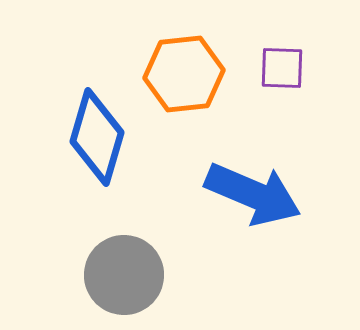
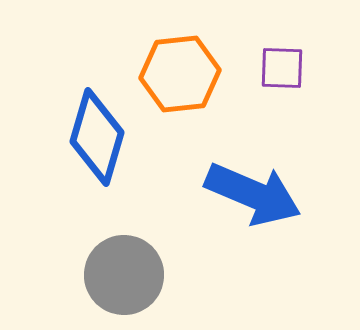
orange hexagon: moved 4 px left
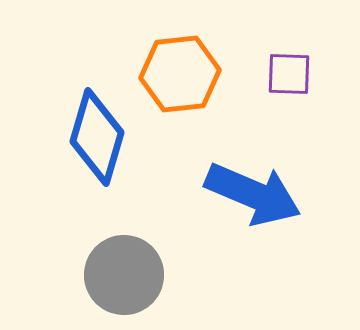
purple square: moved 7 px right, 6 px down
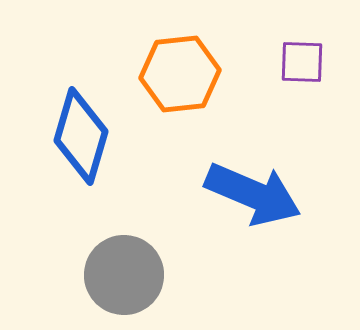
purple square: moved 13 px right, 12 px up
blue diamond: moved 16 px left, 1 px up
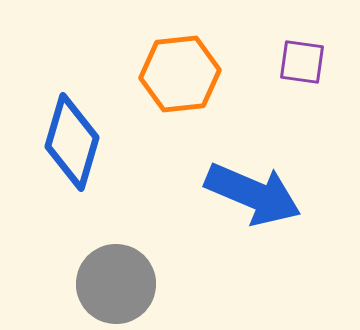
purple square: rotated 6 degrees clockwise
blue diamond: moved 9 px left, 6 px down
gray circle: moved 8 px left, 9 px down
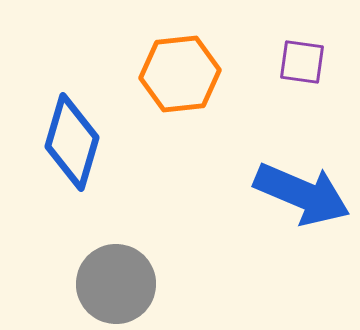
blue arrow: moved 49 px right
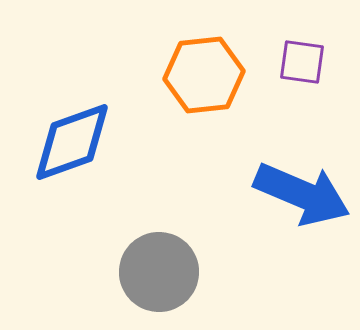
orange hexagon: moved 24 px right, 1 px down
blue diamond: rotated 54 degrees clockwise
gray circle: moved 43 px right, 12 px up
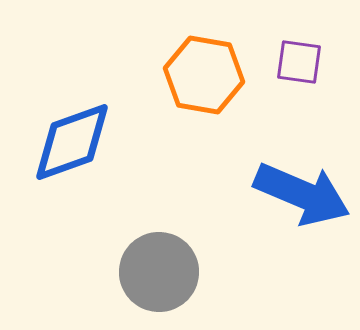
purple square: moved 3 px left
orange hexagon: rotated 16 degrees clockwise
